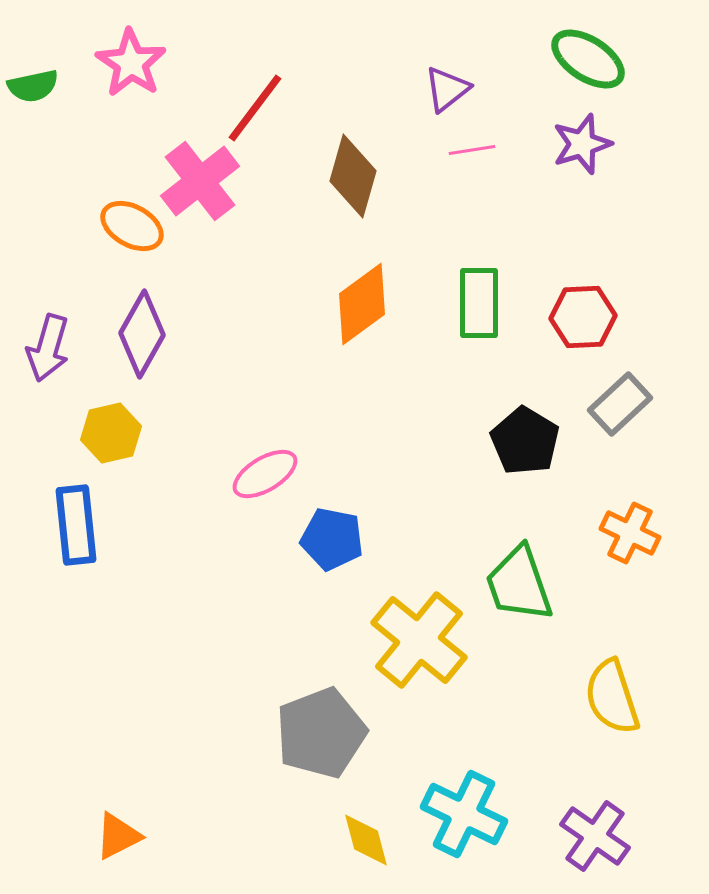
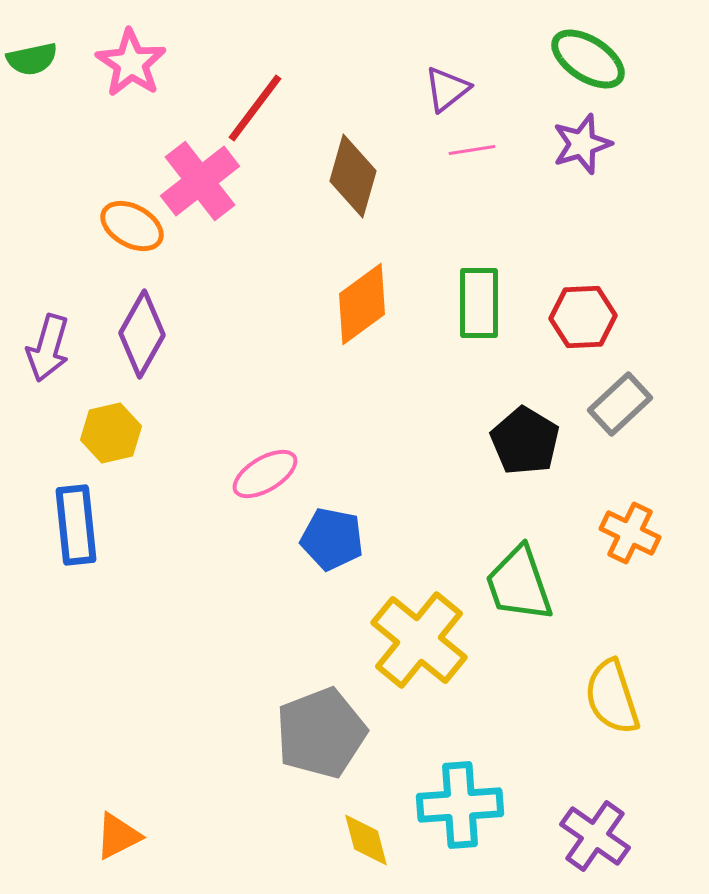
green semicircle: moved 1 px left, 27 px up
cyan cross: moved 4 px left, 9 px up; rotated 30 degrees counterclockwise
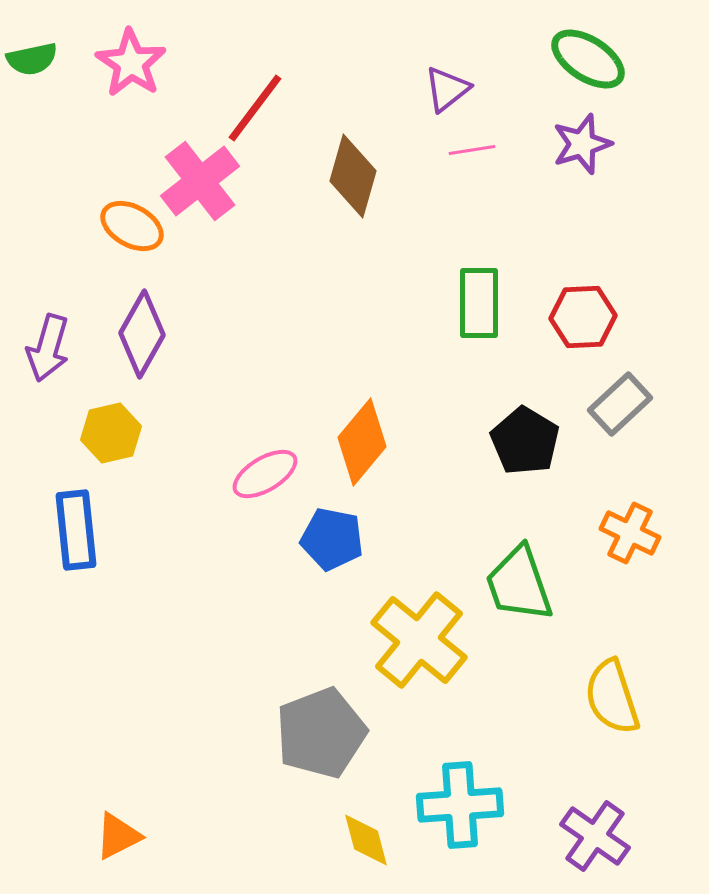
orange diamond: moved 138 px down; rotated 14 degrees counterclockwise
blue rectangle: moved 5 px down
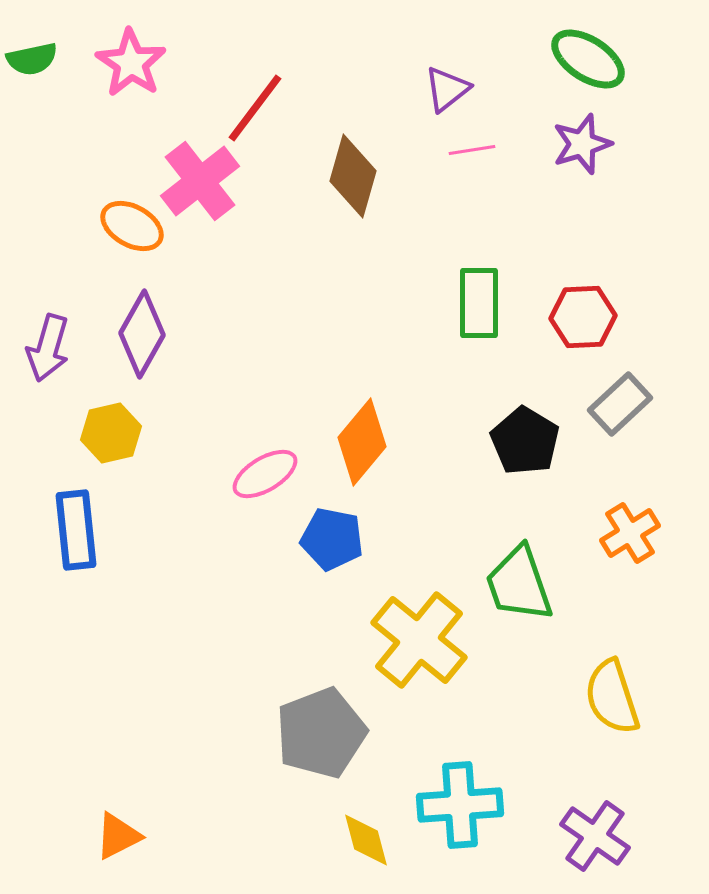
orange cross: rotated 32 degrees clockwise
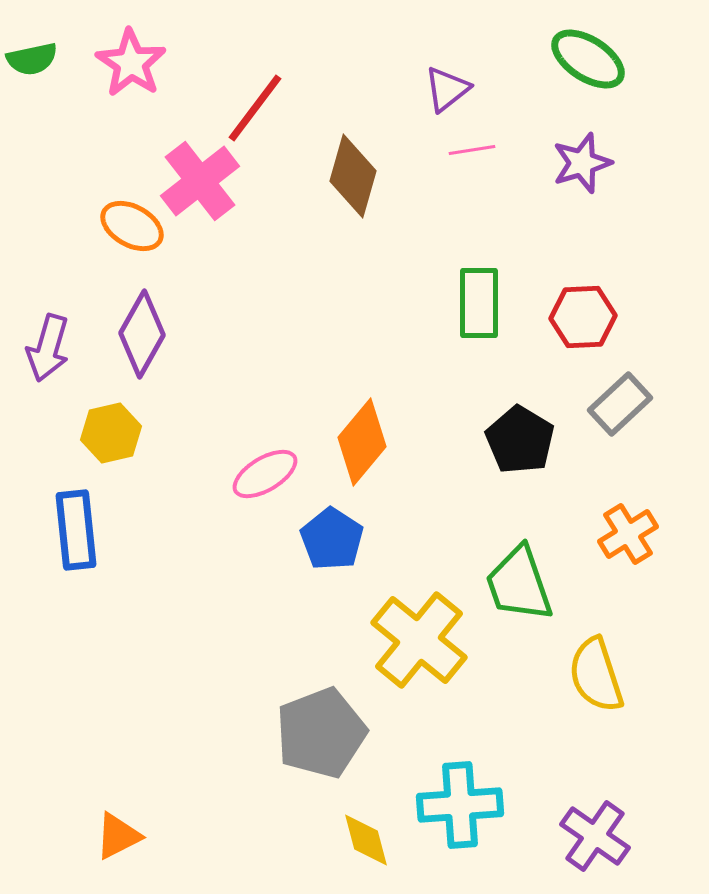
purple star: moved 19 px down
black pentagon: moved 5 px left, 1 px up
orange cross: moved 2 px left, 1 px down
blue pentagon: rotated 22 degrees clockwise
yellow semicircle: moved 16 px left, 22 px up
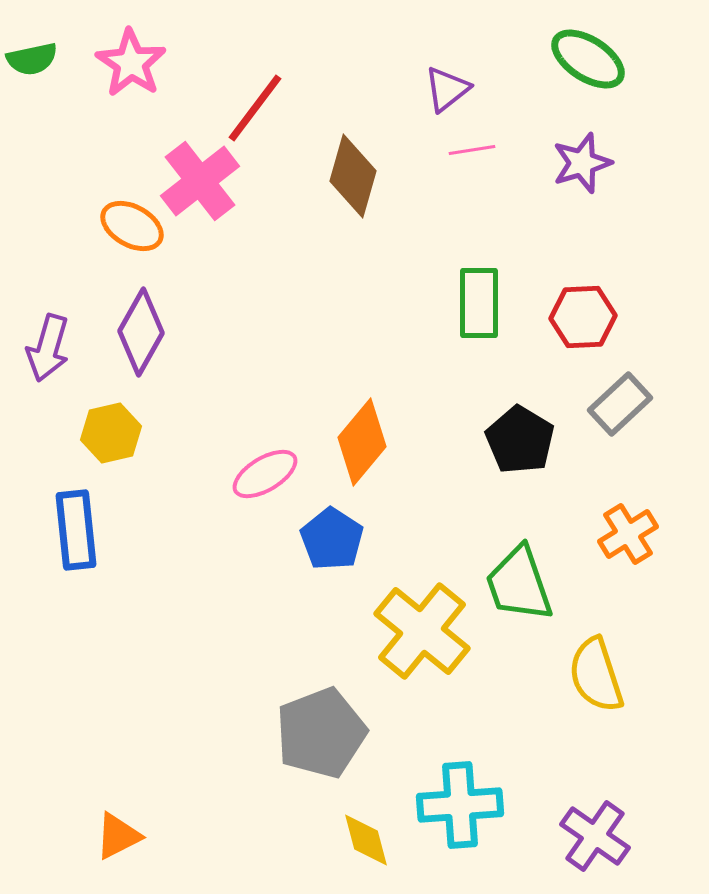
purple diamond: moved 1 px left, 2 px up
yellow cross: moved 3 px right, 9 px up
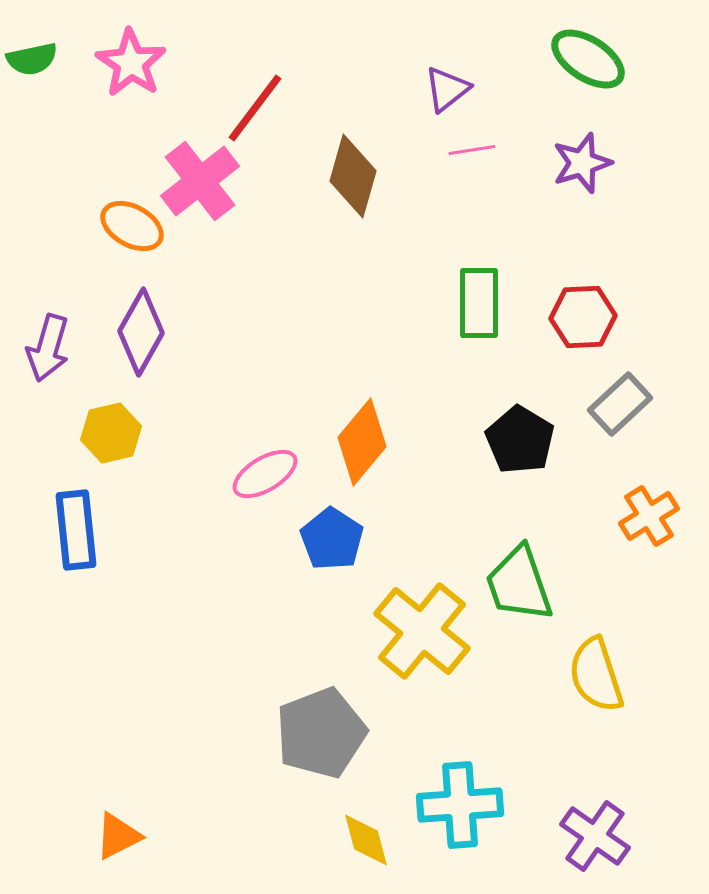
orange cross: moved 21 px right, 18 px up
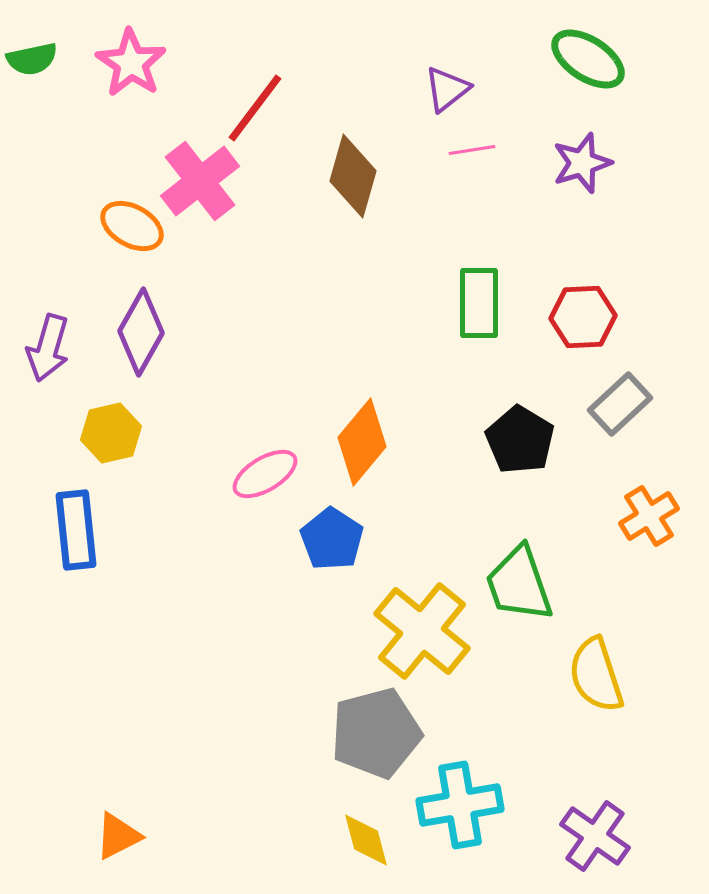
gray pentagon: moved 55 px right; rotated 6 degrees clockwise
cyan cross: rotated 6 degrees counterclockwise
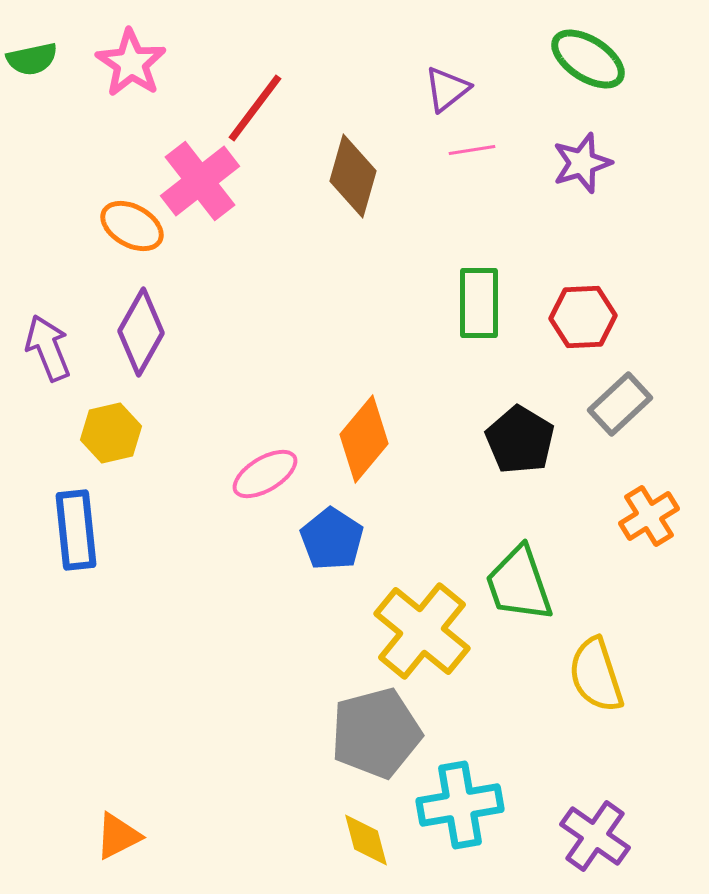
purple arrow: rotated 142 degrees clockwise
orange diamond: moved 2 px right, 3 px up
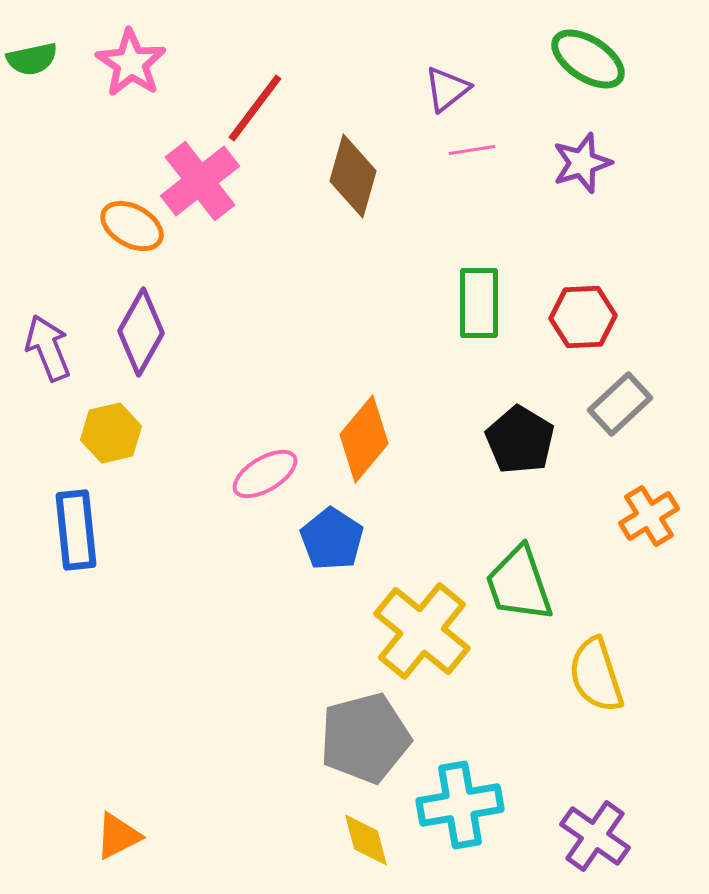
gray pentagon: moved 11 px left, 5 px down
